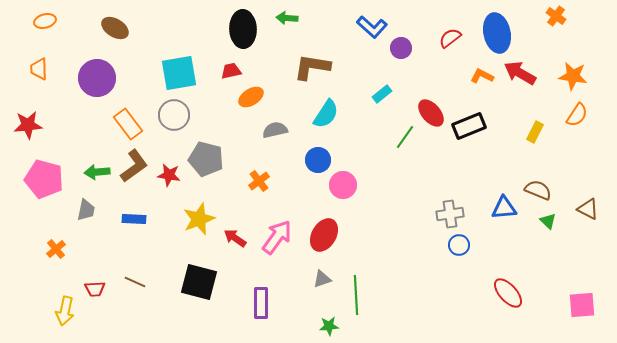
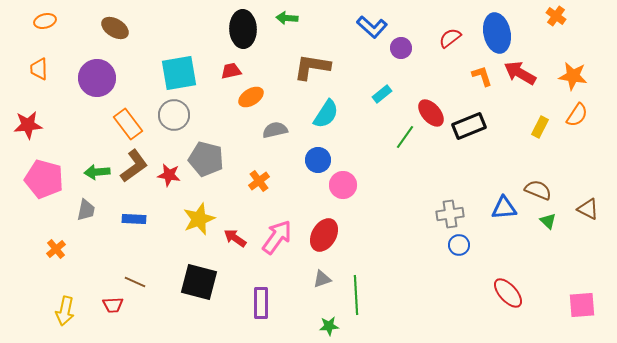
orange L-shape at (482, 76): rotated 45 degrees clockwise
yellow rectangle at (535, 132): moved 5 px right, 5 px up
red trapezoid at (95, 289): moved 18 px right, 16 px down
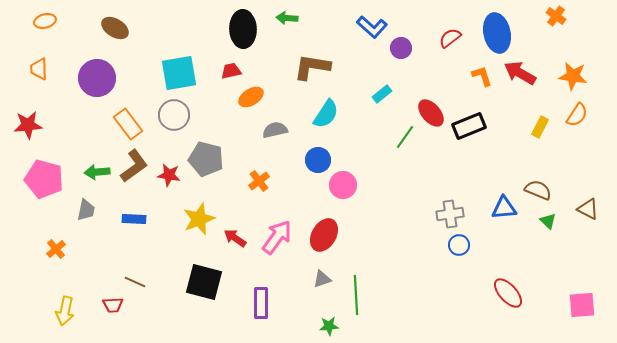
black square at (199, 282): moved 5 px right
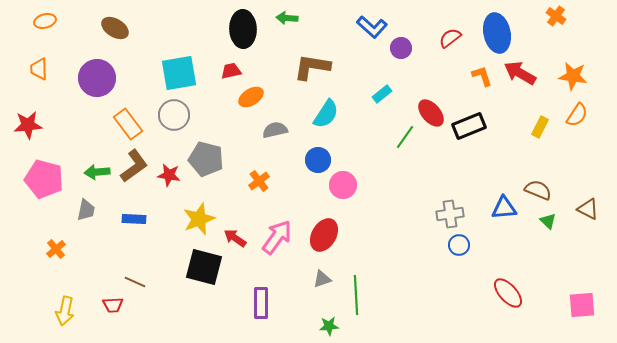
black square at (204, 282): moved 15 px up
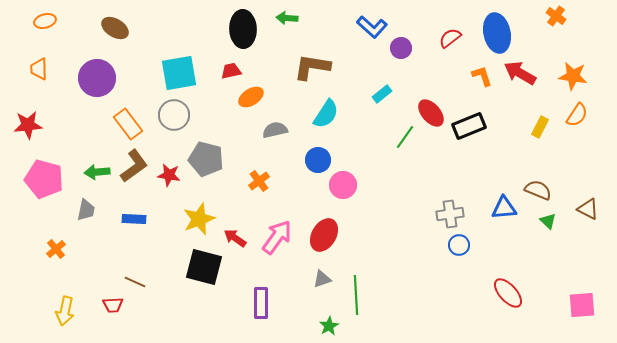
green star at (329, 326): rotated 24 degrees counterclockwise
